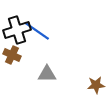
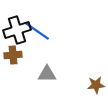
brown cross: moved 1 px right; rotated 30 degrees counterclockwise
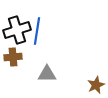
blue line: rotated 64 degrees clockwise
brown cross: moved 2 px down
brown star: rotated 18 degrees counterclockwise
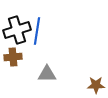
brown star: rotated 24 degrees clockwise
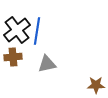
black cross: rotated 20 degrees counterclockwise
gray triangle: moved 10 px up; rotated 12 degrees counterclockwise
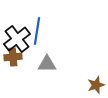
black cross: moved 9 px down
gray triangle: rotated 12 degrees clockwise
brown star: rotated 18 degrees counterclockwise
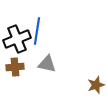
black cross: rotated 16 degrees clockwise
brown cross: moved 2 px right, 10 px down
gray triangle: rotated 12 degrees clockwise
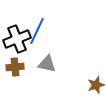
blue line: rotated 16 degrees clockwise
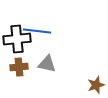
blue line: rotated 72 degrees clockwise
black cross: rotated 16 degrees clockwise
brown cross: moved 4 px right
